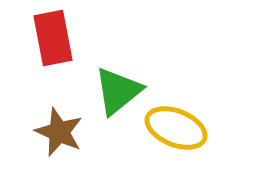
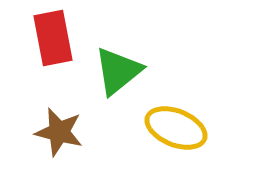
green triangle: moved 20 px up
brown star: rotated 9 degrees counterclockwise
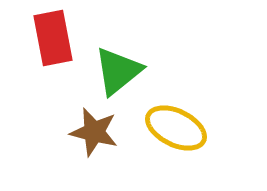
yellow ellipse: rotated 4 degrees clockwise
brown star: moved 35 px right
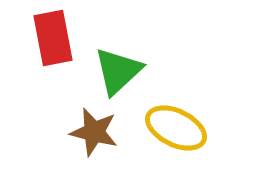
green triangle: rotated 4 degrees counterclockwise
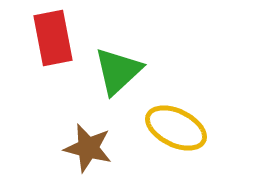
brown star: moved 6 px left, 16 px down
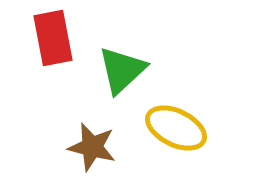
green triangle: moved 4 px right, 1 px up
brown star: moved 4 px right, 1 px up
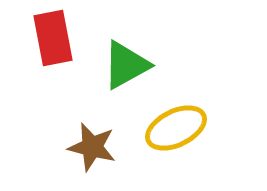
green triangle: moved 4 px right, 5 px up; rotated 14 degrees clockwise
yellow ellipse: rotated 52 degrees counterclockwise
